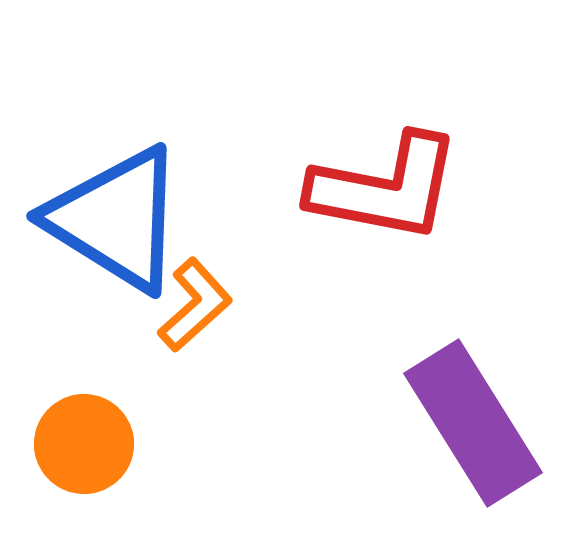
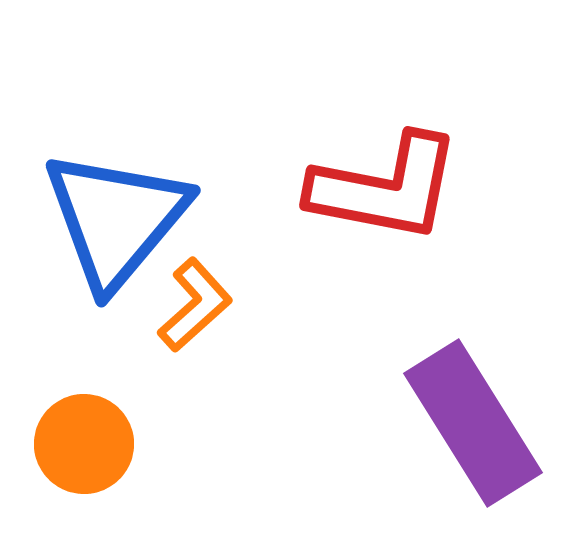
blue triangle: rotated 38 degrees clockwise
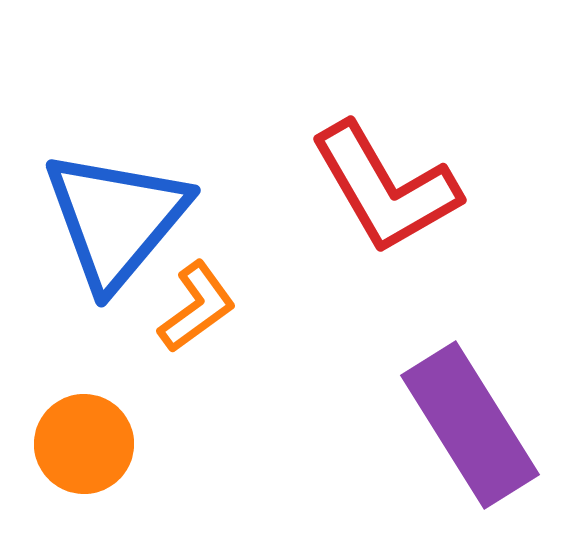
red L-shape: rotated 49 degrees clockwise
orange L-shape: moved 2 px right, 2 px down; rotated 6 degrees clockwise
purple rectangle: moved 3 px left, 2 px down
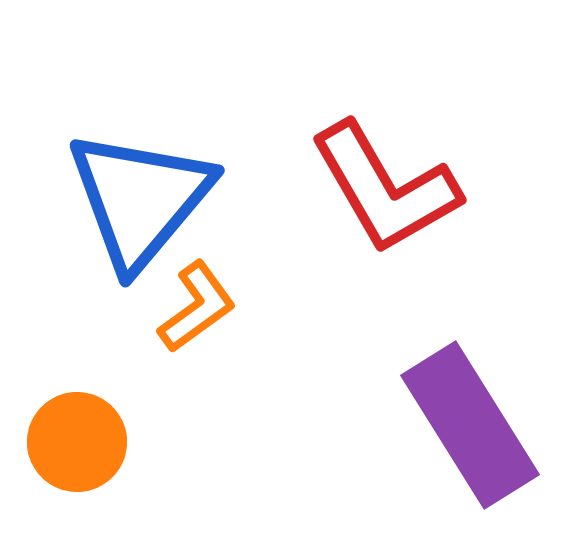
blue triangle: moved 24 px right, 20 px up
orange circle: moved 7 px left, 2 px up
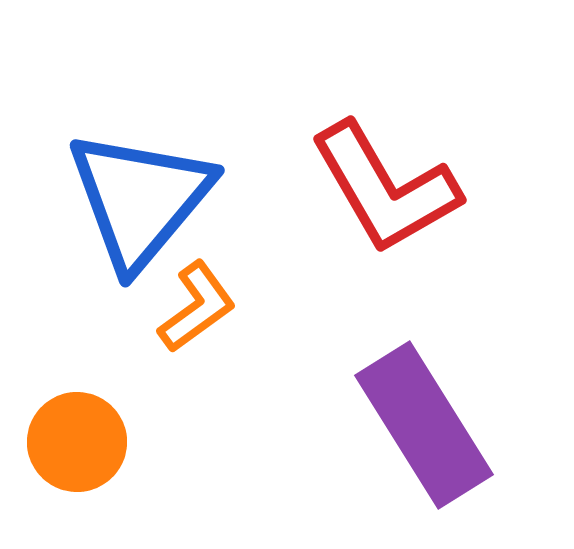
purple rectangle: moved 46 px left
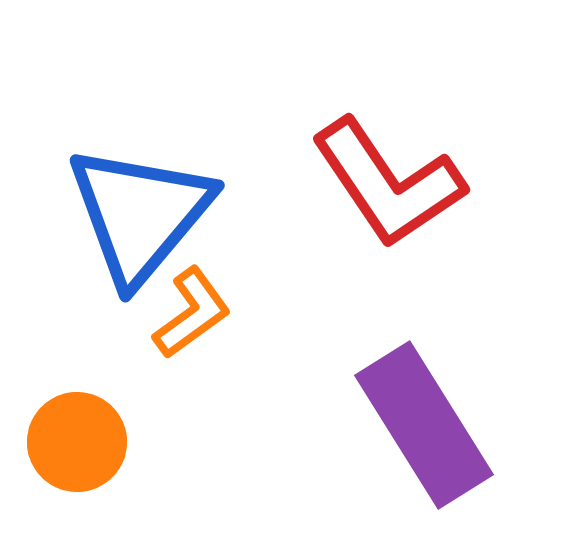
red L-shape: moved 3 px right, 5 px up; rotated 4 degrees counterclockwise
blue triangle: moved 15 px down
orange L-shape: moved 5 px left, 6 px down
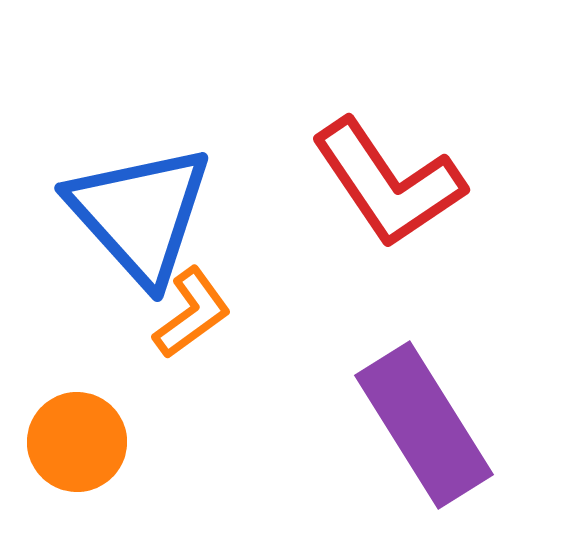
blue triangle: rotated 22 degrees counterclockwise
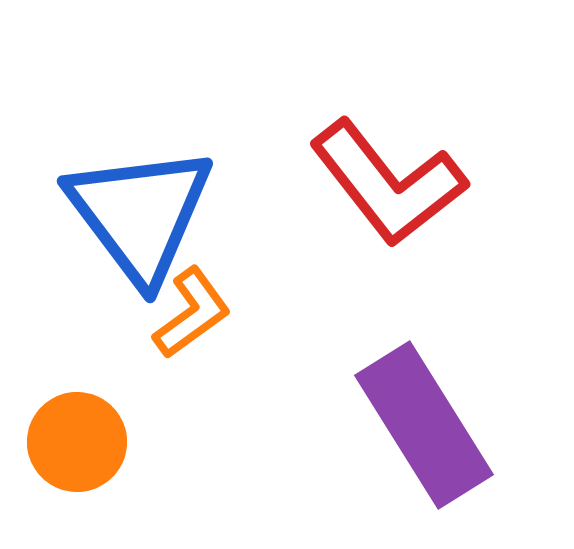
red L-shape: rotated 4 degrees counterclockwise
blue triangle: rotated 5 degrees clockwise
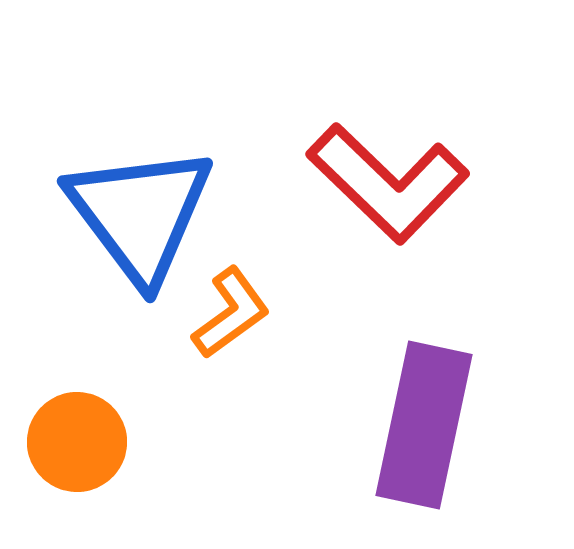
red L-shape: rotated 8 degrees counterclockwise
orange L-shape: moved 39 px right
purple rectangle: rotated 44 degrees clockwise
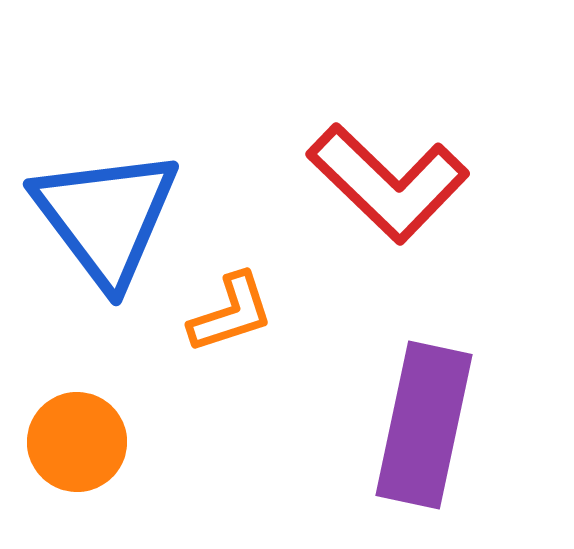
blue triangle: moved 34 px left, 3 px down
orange L-shape: rotated 18 degrees clockwise
